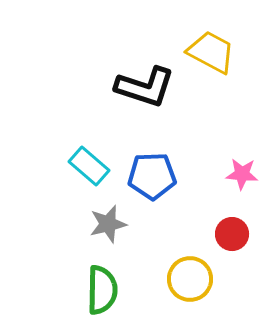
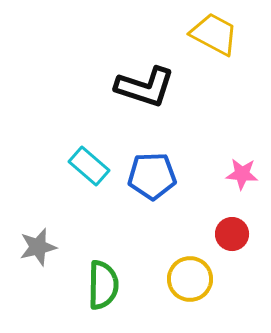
yellow trapezoid: moved 3 px right, 18 px up
gray star: moved 70 px left, 23 px down
green semicircle: moved 1 px right, 5 px up
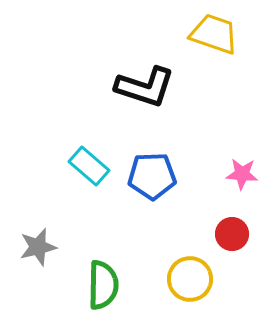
yellow trapezoid: rotated 9 degrees counterclockwise
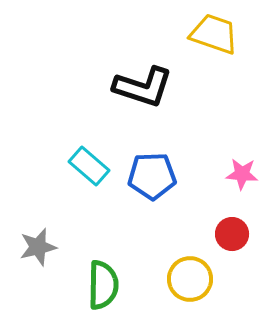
black L-shape: moved 2 px left
